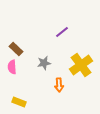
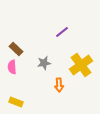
yellow rectangle: moved 3 px left
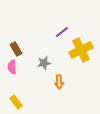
brown rectangle: rotated 16 degrees clockwise
yellow cross: moved 15 px up; rotated 10 degrees clockwise
orange arrow: moved 3 px up
yellow rectangle: rotated 32 degrees clockwise
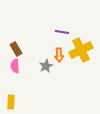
purple line: rotated 48 degrees clockwise
gray star: moved 2 px right, 3 px down; rotated 16 degrees counterclockwise
pink semicircle: moved 3 px right, 1 px up
orange arrow: moved 27 px up
yellow rectangle: moved 5 px left; rotated 40 degrees clockwise
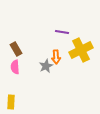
orange arrow: moved 3 px left, 2 px down
pink semicircle: moved 1 px down
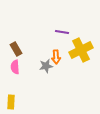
gray star: rotated 16 degrees clockwise
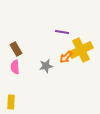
orange arrow: moved 10 px right; rotated 48 degrees clockwise
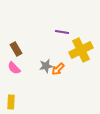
orange arrow: moved 8 px left, 12 px down
pink semicircle: moved 1 px left, 1 px down; rotated 40 degrees counterclockwise
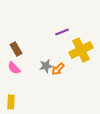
purple line: rotated 32 degrees counterclockwise
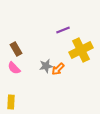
purple line: moved 1 px right, 2 px up
